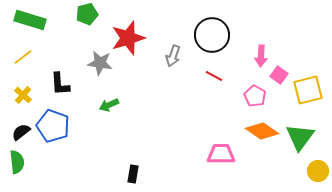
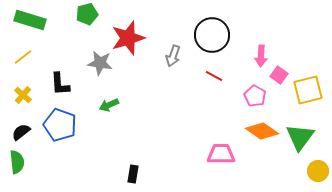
blue pentagon: moved 7 px right, 1 px up
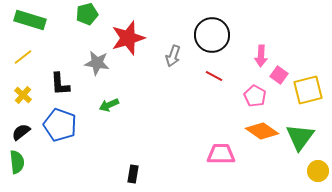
gray star: moved 3 px left
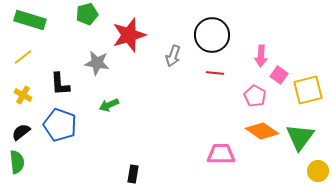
red star: moved 1 px right, 3 px up
red line: moved 1 px right, 3 px up; rotated 24 degrees counterclockwise
yellow cross: rotated 12 degrees counterclockwise
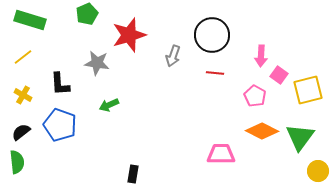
green pentagon: rotated 10 degrees counterclockwise
orange diamond: rotated 8 degrees counterclockwise
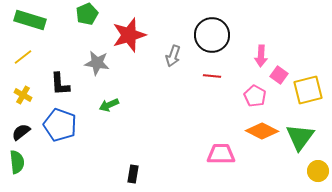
red line: moved 3 px left, 3 px down
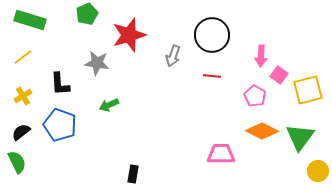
yellow cross: moved 1 px down; rotated 30 degrees clockwise
green semicircle: rotated 20 degrees counterclockwise
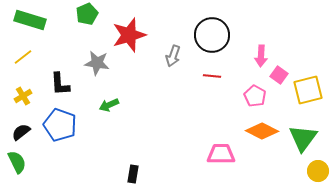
green triangle: moved 3 px right, 1 px down
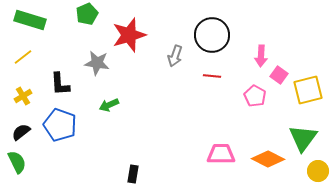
gray arrow: moved 2 px right
orange diamond: moved 6 px right, 28 px down
